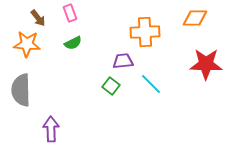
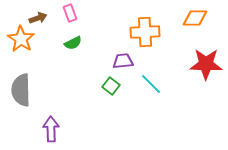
brown arrow: rotated 72 degrees counterclockwise
orange star: moved 6 px left, 5 px up; rotated 28 degrees clockwise
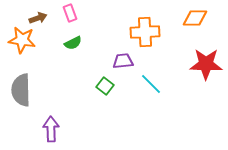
orange star: moved 1 px right, 1 px down; rotated 24 degrees counterclockwise
green square: moved 6 px left
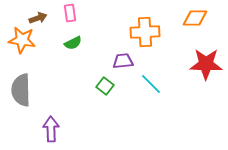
pink rectangle: rotated 12 degrees clockwise
